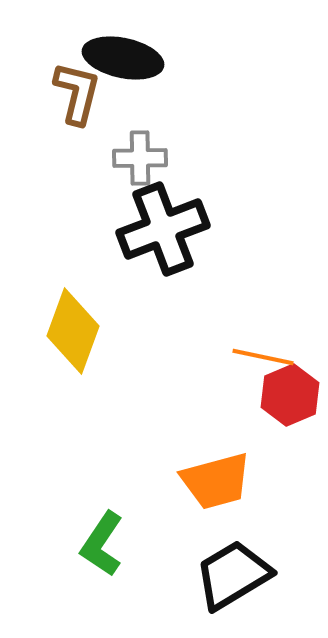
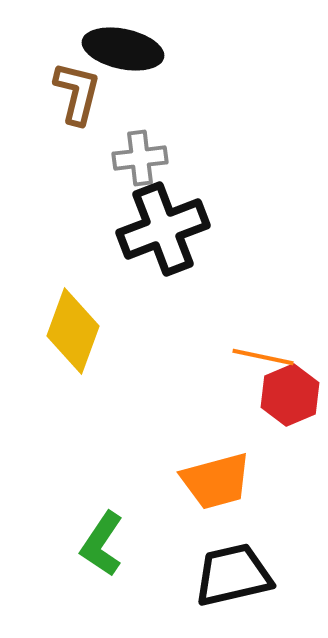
black ellipse: moved 9 px up
gray cross: rotated 6 degrees counterclockwise
black trapezoid: rotated 18 degrees clockwise
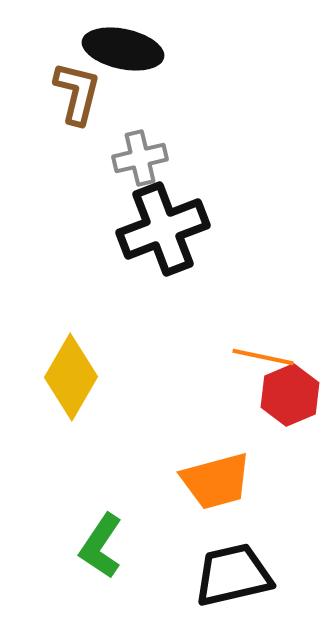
gray cross: rotated 6 degrees counterclockwise
yellow diamond: moved 2 px left, 46 px down; rotated 10 degrees clockwise
green L-shape: moved 1 px left, 2 px down
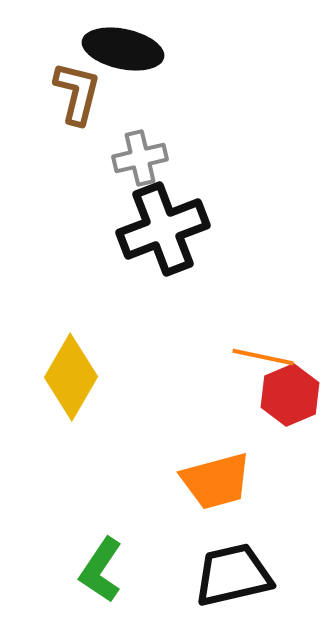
green L-shape: moved 24 px down
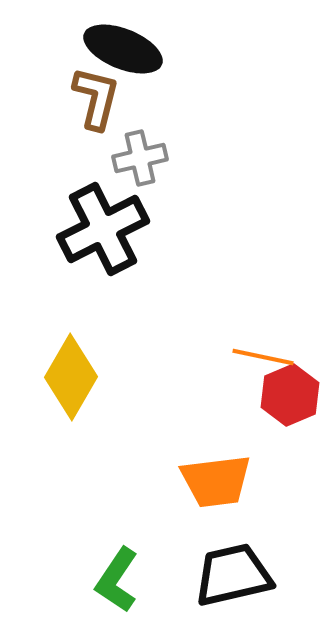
black ellipse: rotated 10 degrees clockwise
brown L-shape: moved 19 px right, 5 px down
black cross: moved 60 px left; rotated 6 degrees counterclockwise
orange trapezoid: rotated 8 degrees clockwise
green L-shape: moved 16 px right, 10 px down
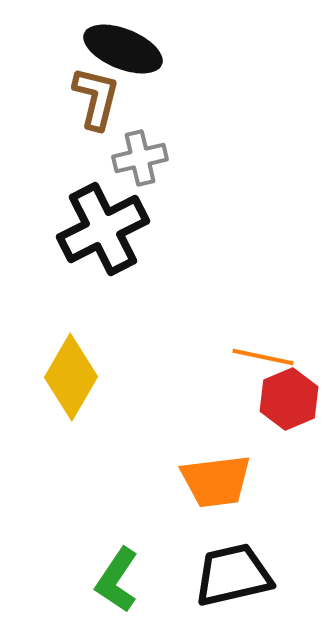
red hexagon: moved 1 px left, 4 px down
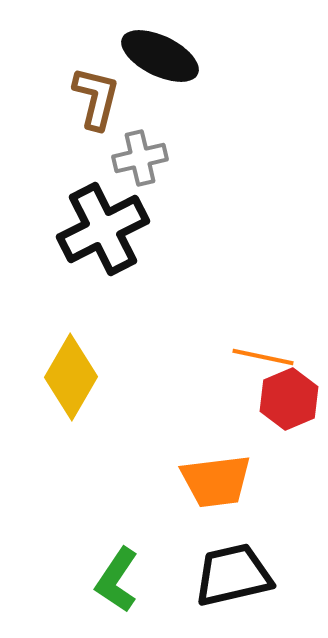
black ellipse: moved 37 px right, 7 px down; rotated 4 degrees clockwise
